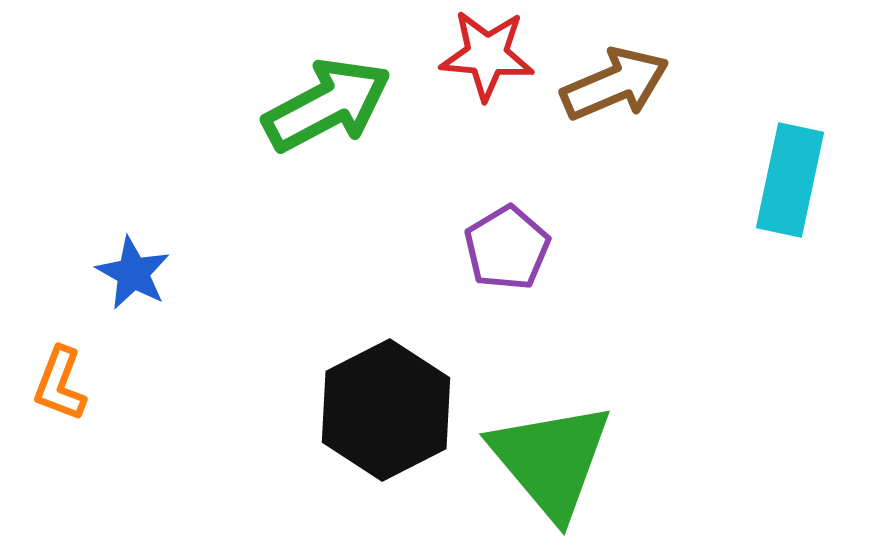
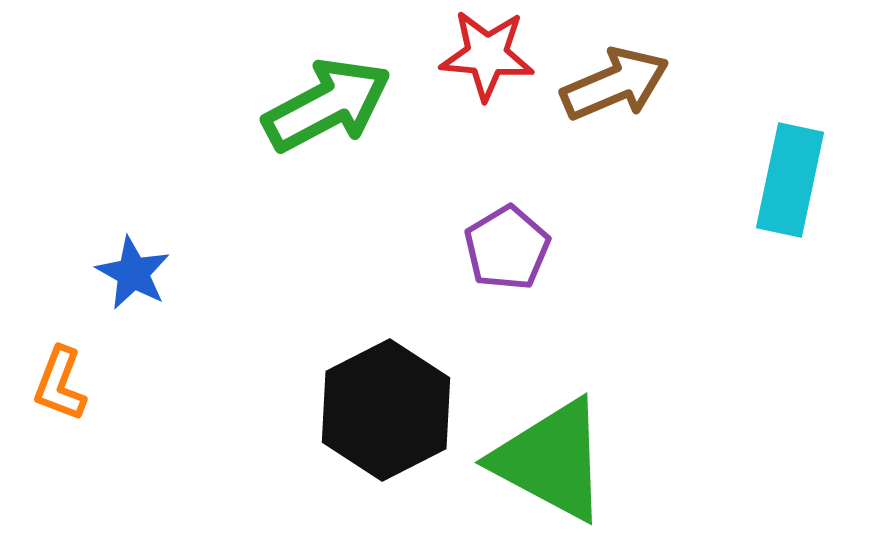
green triangle: rotated 22 degrees counterclockwise
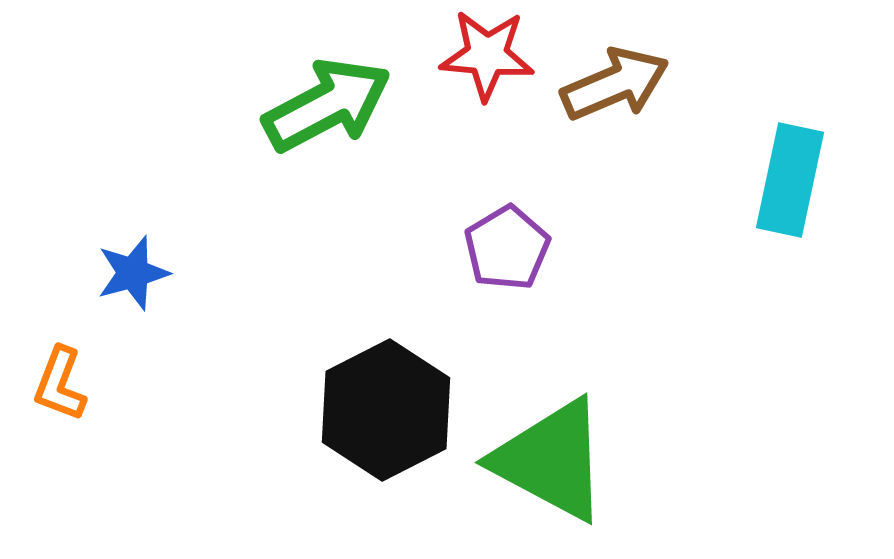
blue star: rotated 28 degrees clockwise
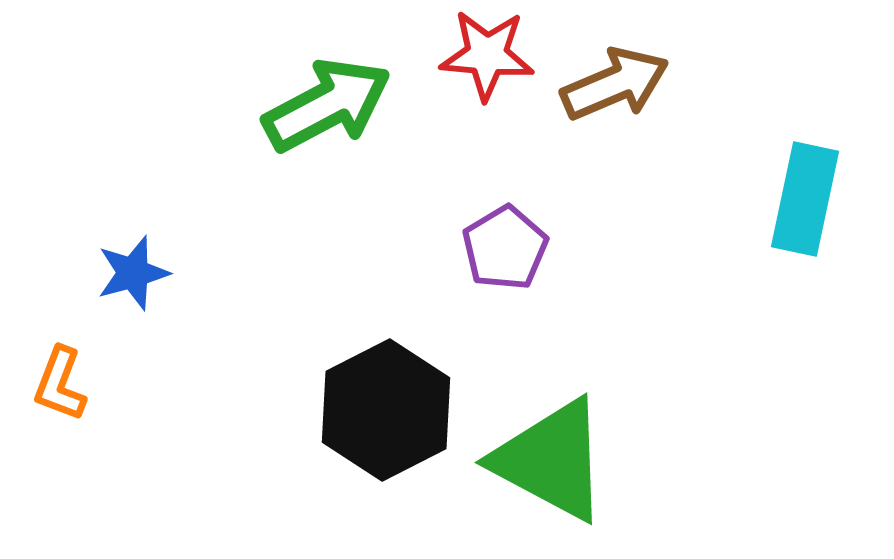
cyan rectangle: moved 15 px right, 19 px down
purple pentagon: moved 2 px left
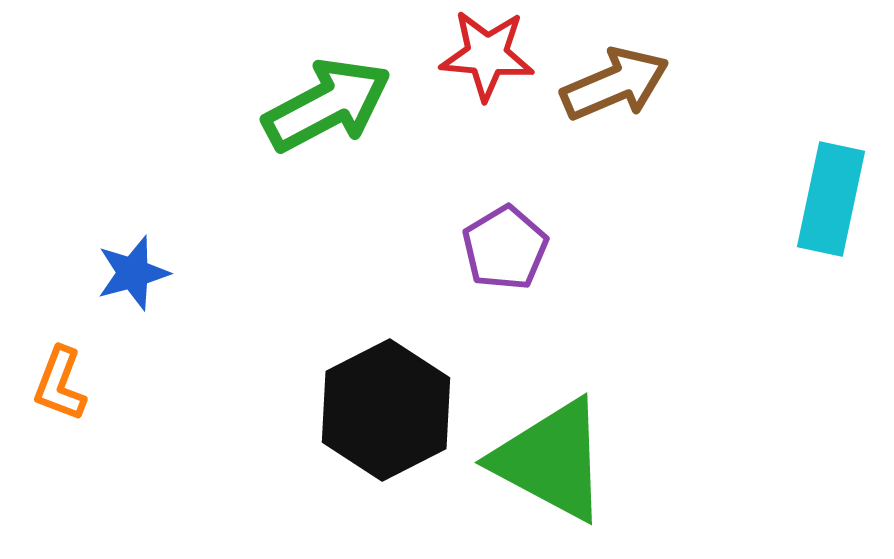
cyan rectangle: moved 26 px right
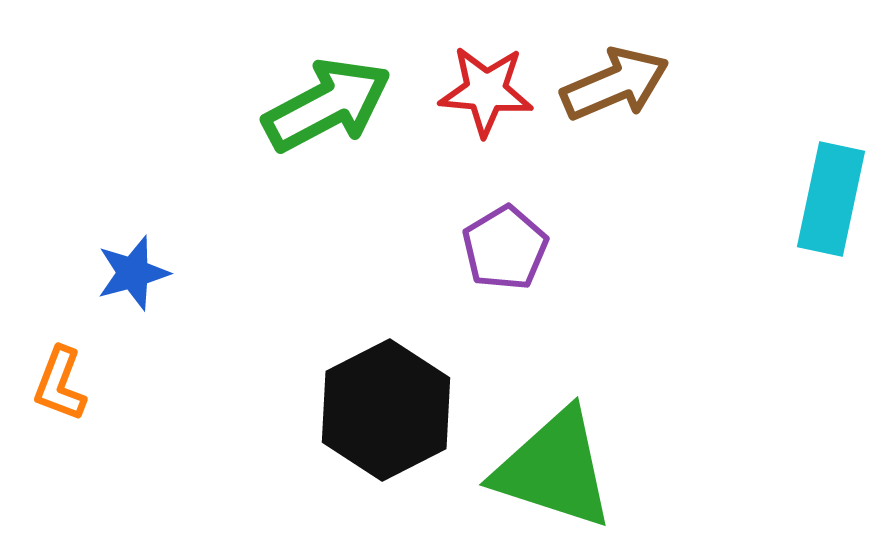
red star: moved 1 px left, 36 px down
green triangle: moved 3 px right, 9 px down; rotated 10 degrees counterclockwise
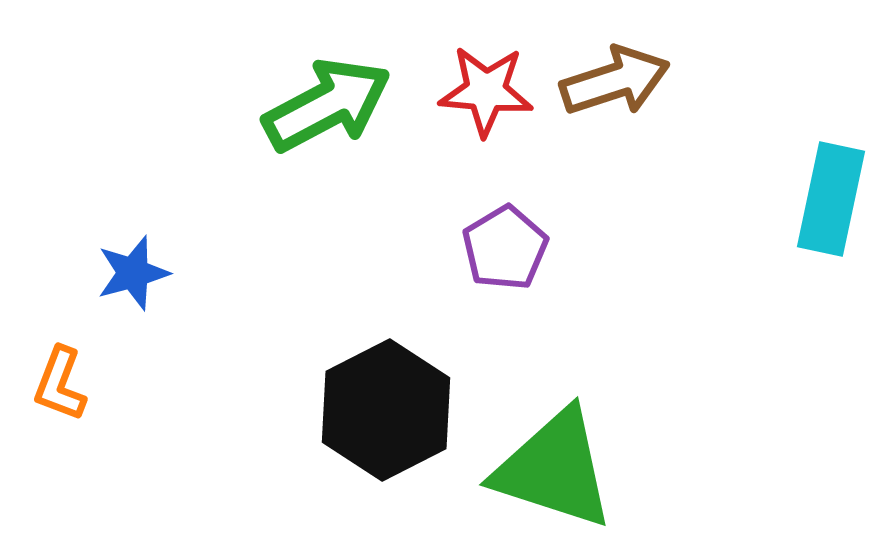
brown arrow: moved 3 px up; rotated 5 degrees clockwise
